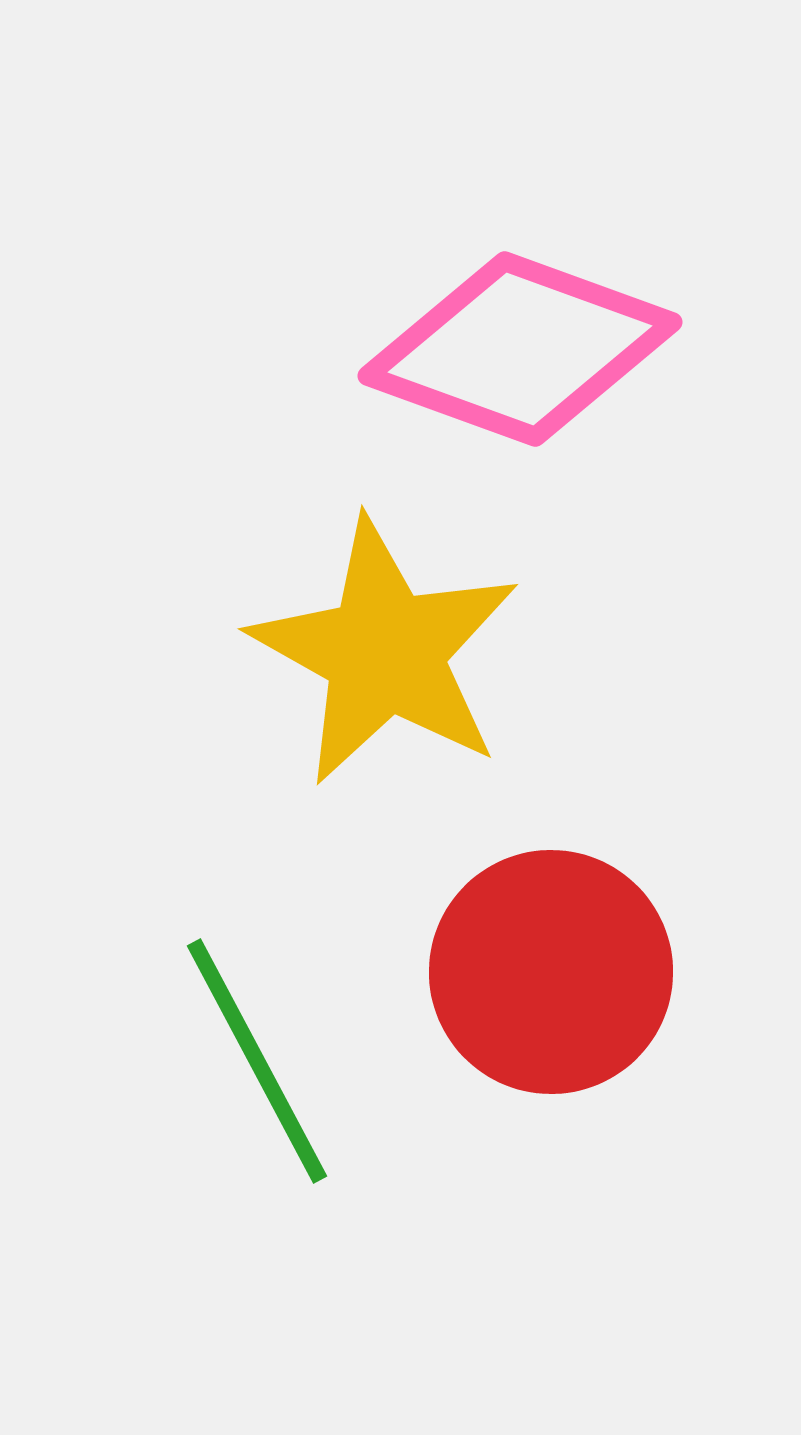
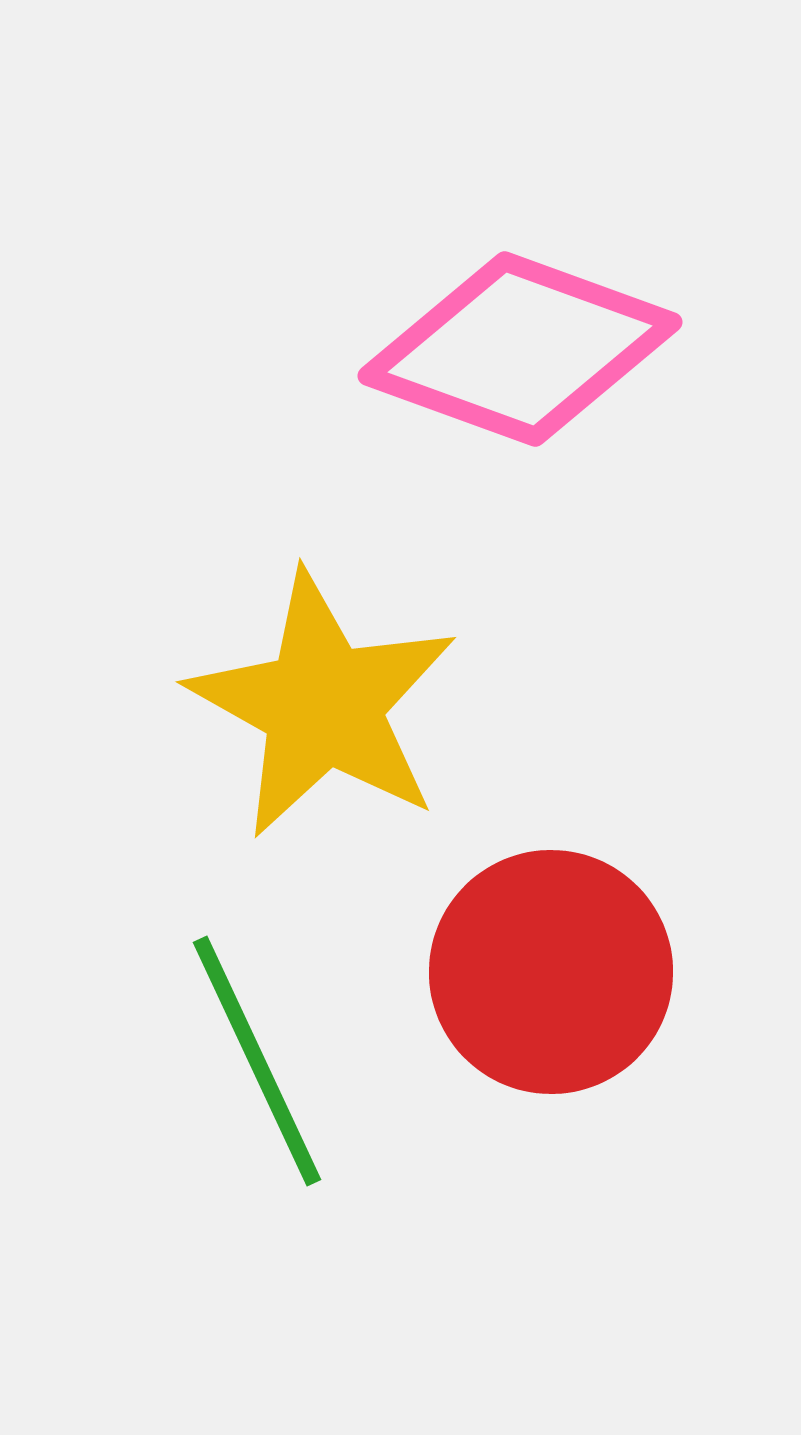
yellow star: moved 62 px left, 53 px down
green line: rotated 3 degrees clockwise
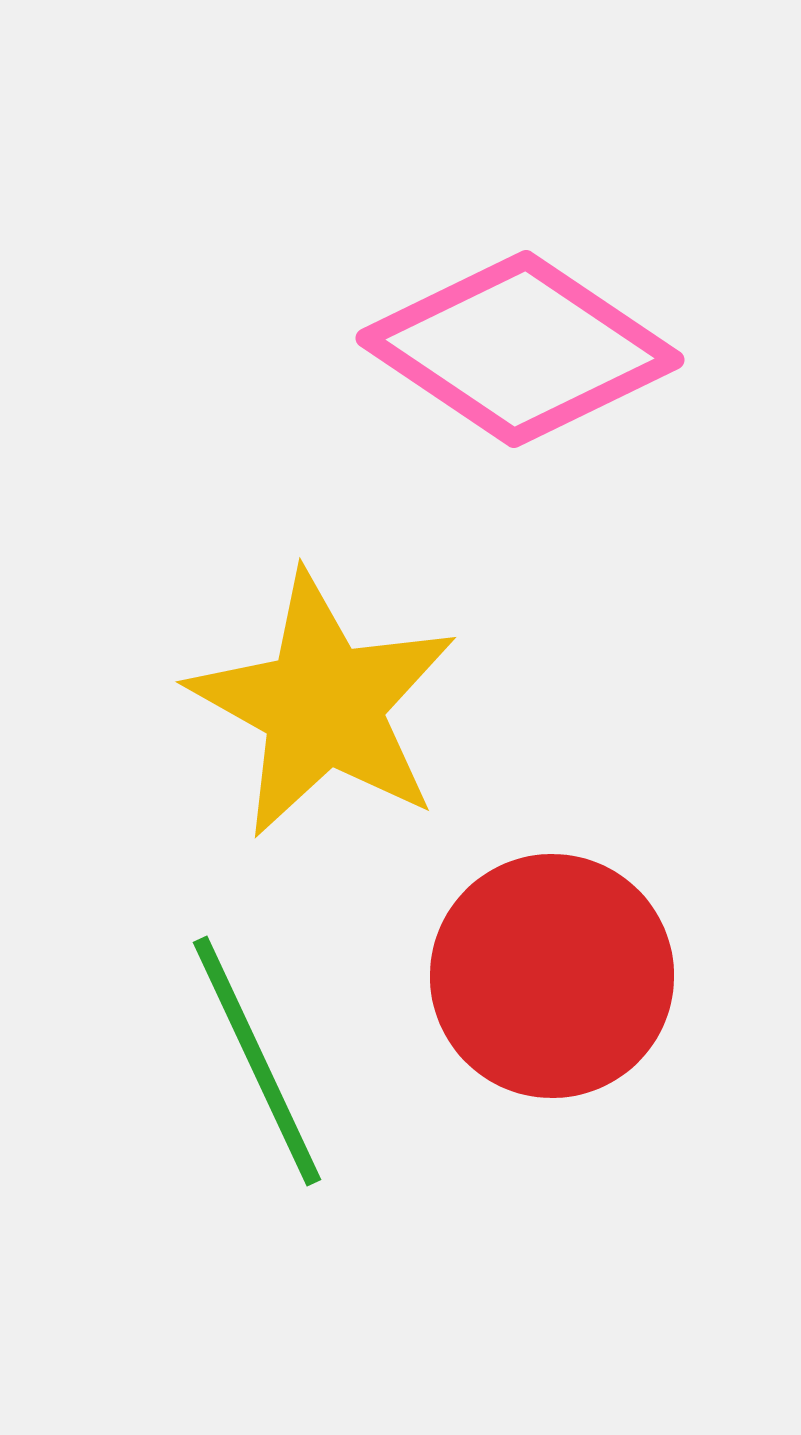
pink diamond: rotated 14 degrees clockwise
red circle: moved 1 px right, 4 px down
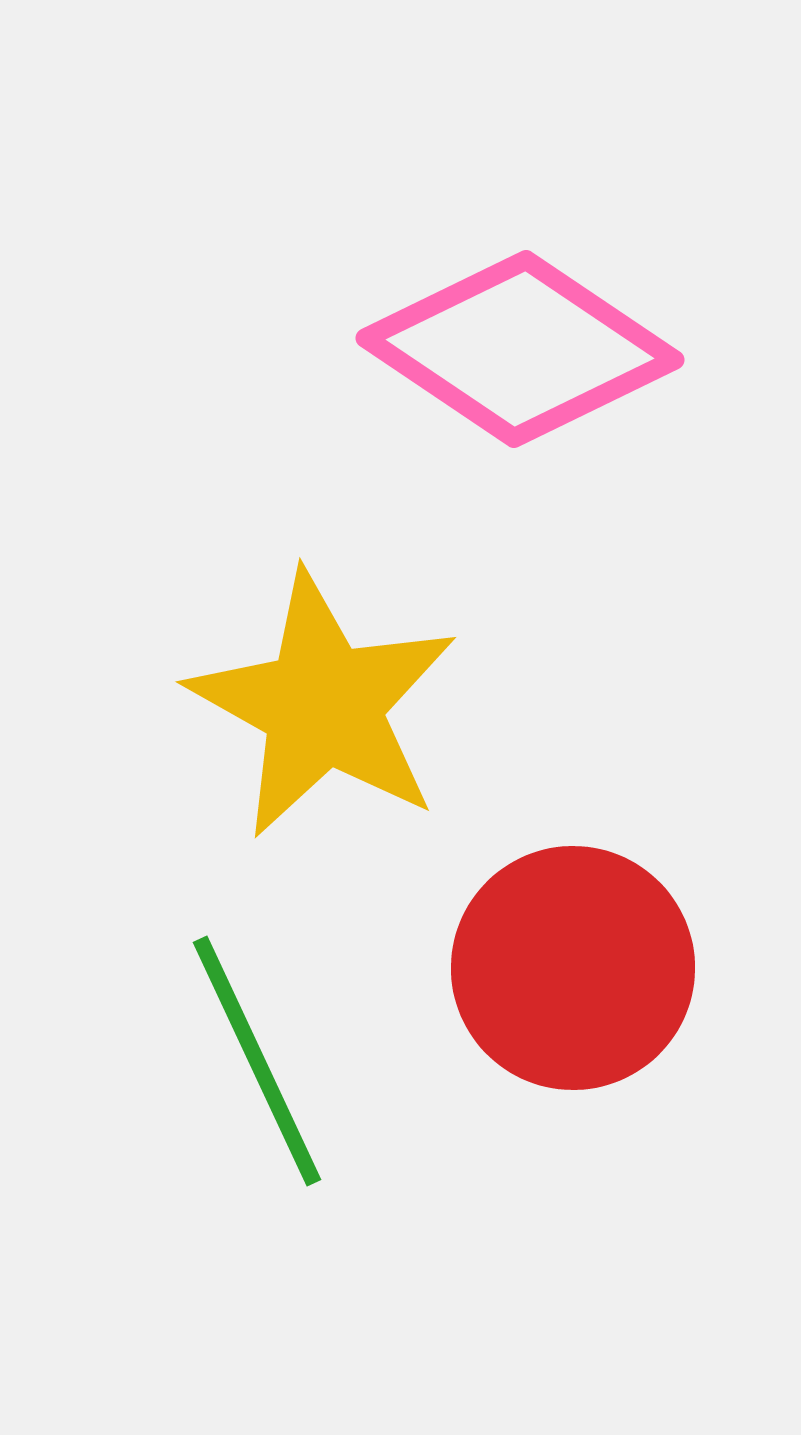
red circle: moved 21 px right, 8 px up
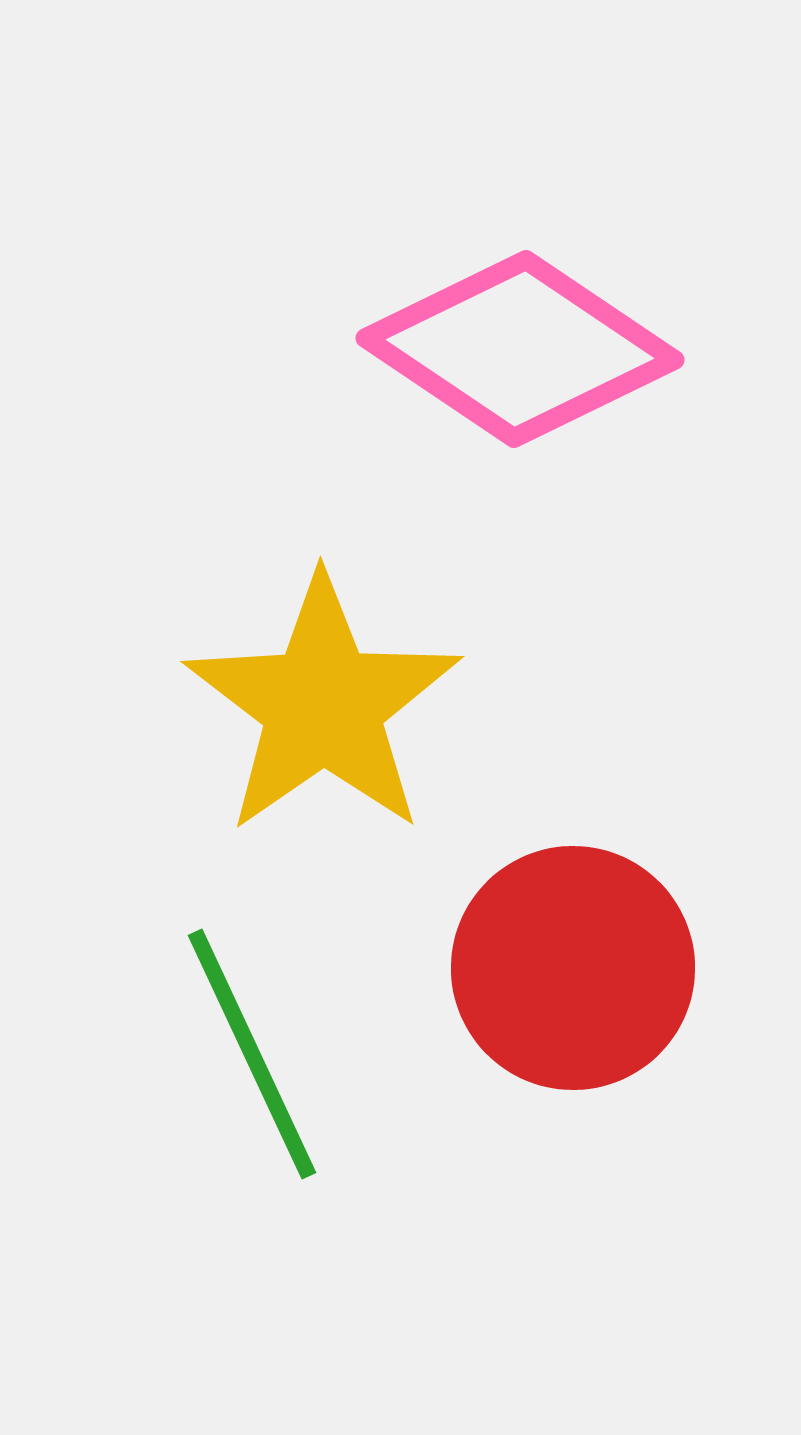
yellow star: rotated 8 degrees clockwise
green line: moved 5 px left, 7 px up
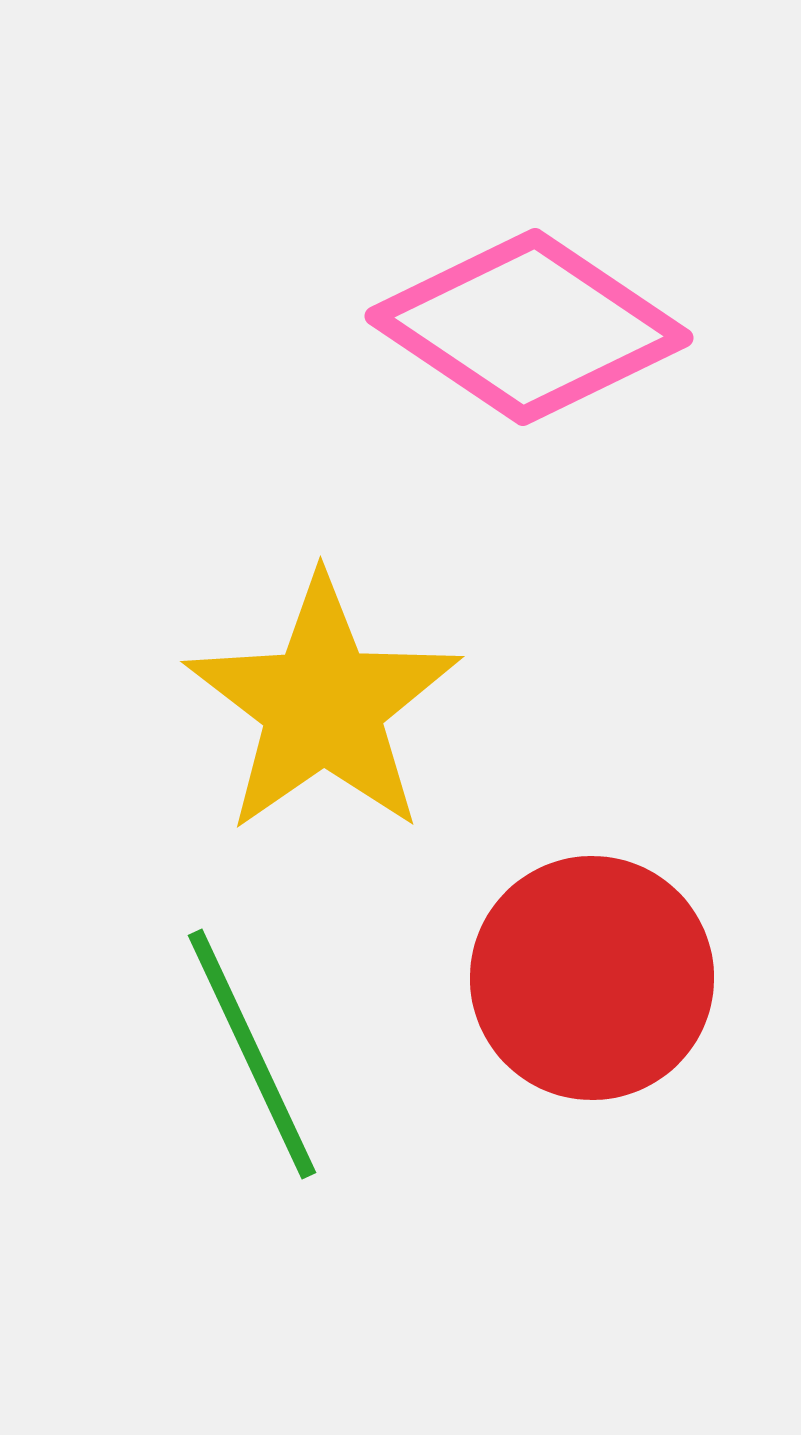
pink diamond: moved 9 px right, 22 px up
red circle: moved 19 px right, 10 px down
